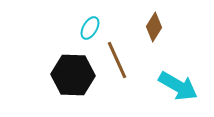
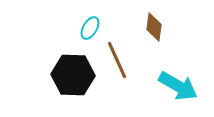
brown diamond: rotated 24 degrees counterclockwise
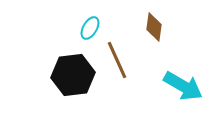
black hexagon: rotated 9 degrees counterclockwise
cyan arrow: moved 5 px right
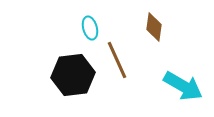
cyan ellipse: rotated 45 degrees counterclockwise
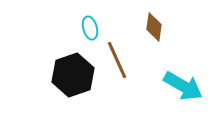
black hexagon: rotated 12 degrees counterclockwise
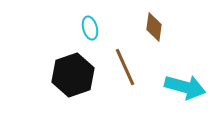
brown line: moved 8 px right, 7 px down
cyan arrow: moved 2 px right, 1 px down; rotated 15 degrees counterclockwise
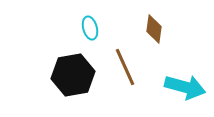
brown diamond: moved 2 px down
black hexagon: rotated 9 degrees clockwise
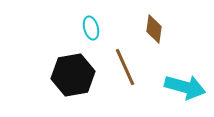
cyan ellipse: moved 1 px right
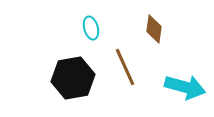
black hexagon: moved 3 px down
